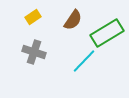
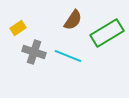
yellow rectangle: moved 15 px left, 11 px down
cyan line: moved 16 px left, 5 px up; rotated 68 degrees clockwise
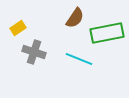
brown semicircle: moved 2 px right, 2 px up
green rectangle: rotated 20 degrees clockwise
cyan line: moved 11 px right, 3 px down
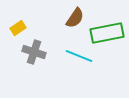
cyan line: moved 3 px up
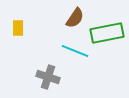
yellow rectangle: rotated 56 degrees counterclockwise
gray cross: moved 14 px right, 25 px down
cyan line: moved 4 px left, 5 px up
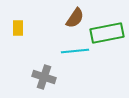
cyan line: rotated 28 degrees counterclockwise
gray cross: moved 4 px left
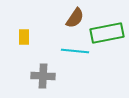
yellow rectangle: moved 6 px right, 9 px down
cyan line: rotated 12 degrees clockwise
gray cross: moved 1 px left, 1 px up; rotated 15 degrees counterclockwise
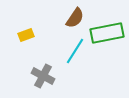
yellow rectangle: moved 2 px right, 2 px up; rotated 70 degrees clockwise
cyan line: rotated 64 degrees counterclockwise
gray cross: rotated 25 degrees clockwise
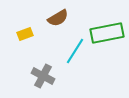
brown semicircle: moved 17 px left; rotated 25 degrees clockwise
yellow rectangle: moved 1 px left, 1 px up
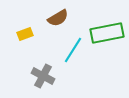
cyan line: moved 2 px left, 1 px up
